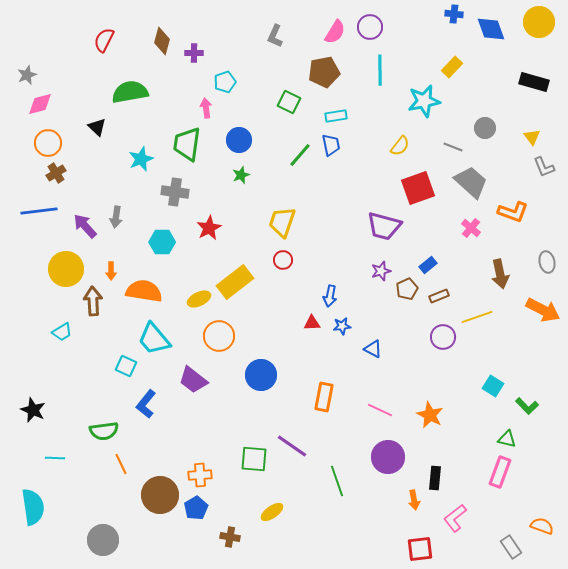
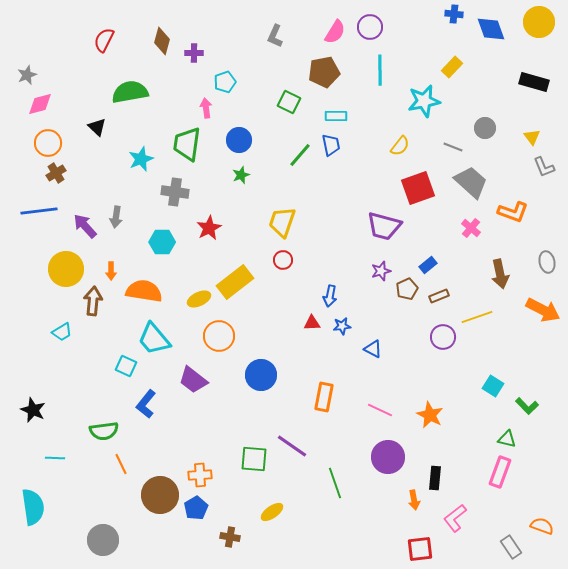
cyan rectangle at (336, 116): rotated 10 degrees clockwise
brown arrow at (93, 301): rotated 8 degrees clockwise
green line at (337, 481): moved 2 px left, 2 px down
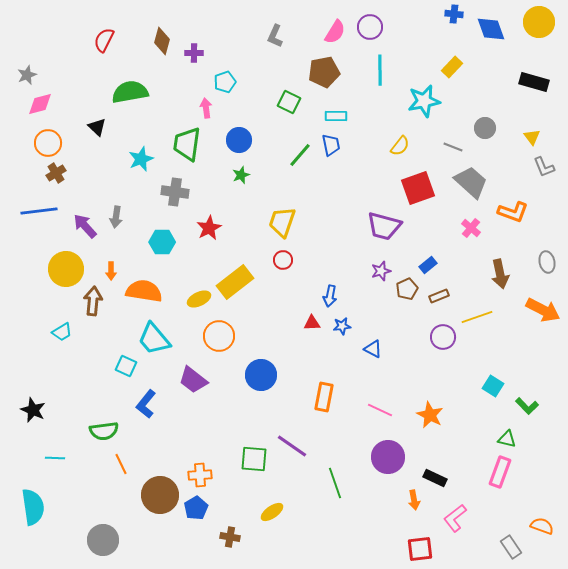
black rectangle at (435, 478): rotated 70 degrees counterclockwise
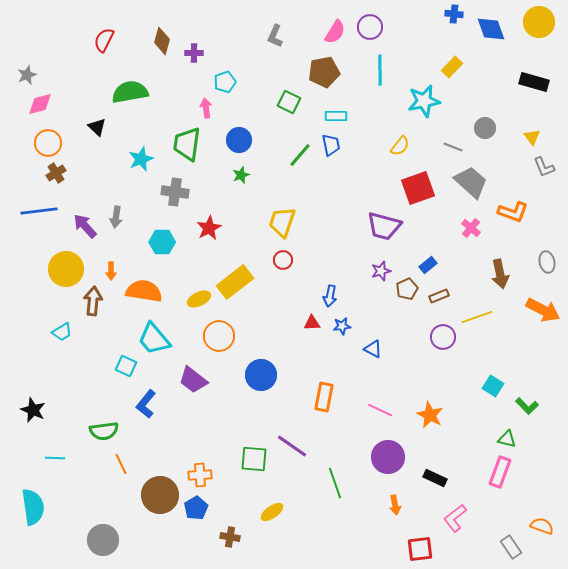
orange arrow at (414, 500): moved 19 px left, 5 px down
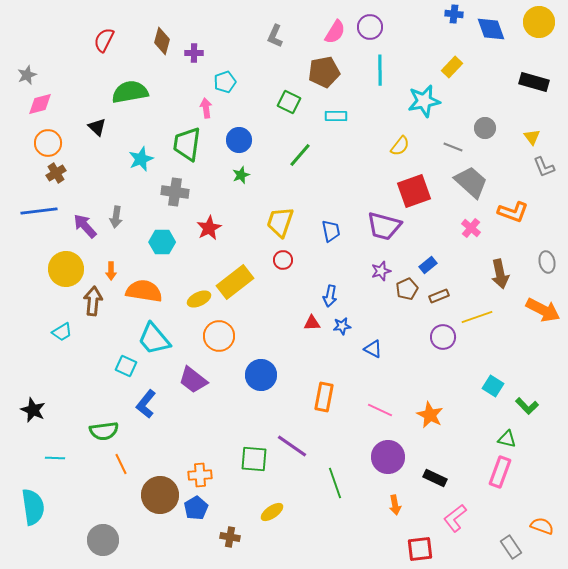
blue trapezoid at (331, 145): moved 86 px down
red square at (418, 188): moved 4 px left, 3 px down
yellow trapezoid at (282, 222): moved 2 px left
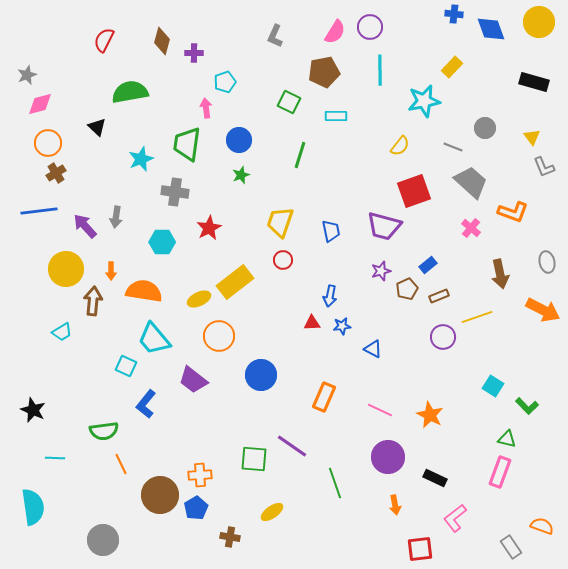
green line at (300, 155): rotated 24 degrees counterclockwise
orange rectangle at (324, 397): rotated 12 degrees clockwise
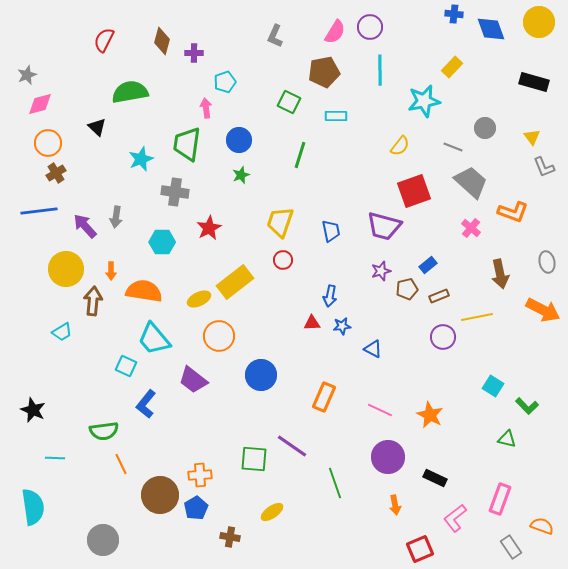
brown pentagon at (407, 289): rotated 10 degrees clockwise
yellow line at (477, 317): rotated 8 degrees clockwise
pink rectangle at (500, 472): moved 27 px down
red square at (420, 549): rotated 16 degrees counterclockwise
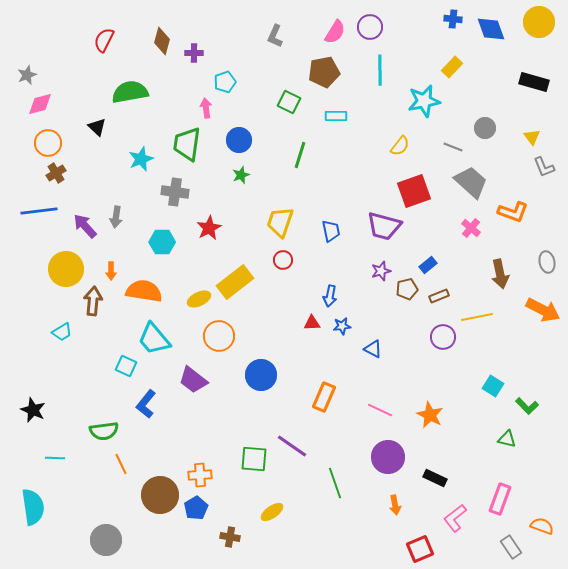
blue cross at (454, 14): moved 1 px left, 5 px down
gray circle at (103, 540): moved 3 px right
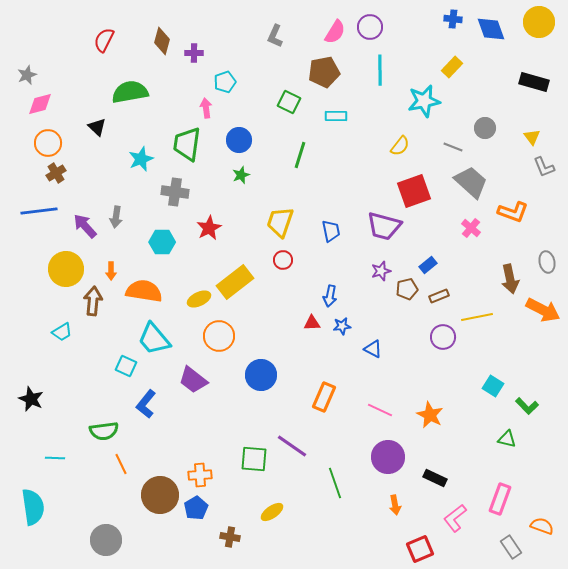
brown arrow at (500, 274): moved 10 px right, 5 px down
black star at (33, 410): moved 2 px left, 11 px up
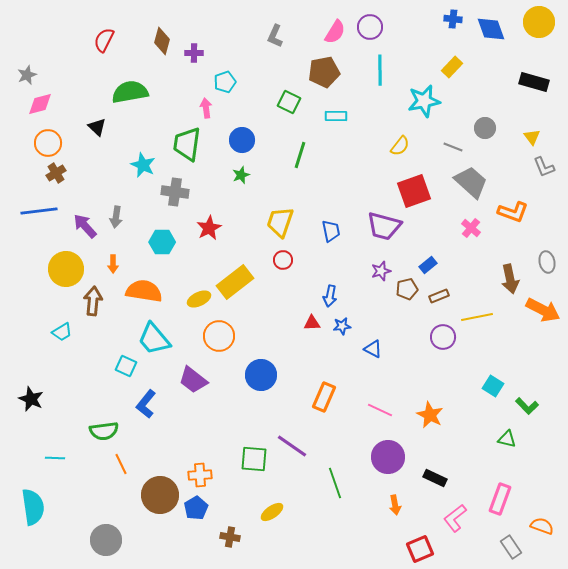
blue circle at (239, 140): moved 3 px right
cyan star at (141, 159): moved 2 px right, 6 px down; rotated 25 degrees counterclockwise
orange arrow at (111, 271): moved 2 px right, 7 px up
